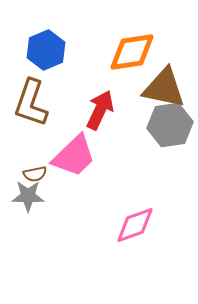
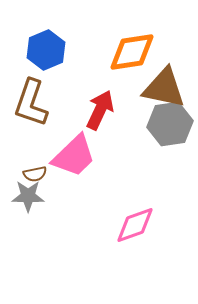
gray hexagon: moved 1 px up
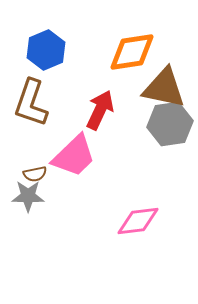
pink diamond: moved 3 px right, 4 px up; rotated 12 degrees clockwise
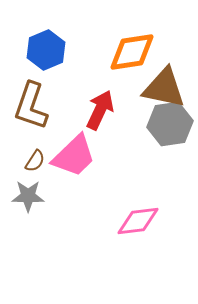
brown L-shape: moved 3 px down
brown semicircle: moved 13 px up; rotated 45 degrees counterclockwise
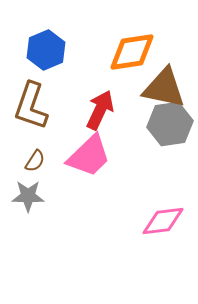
pink trapezoid: moved 15 px right
pink diamond: moved 25 px right
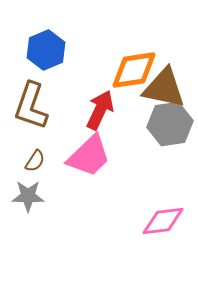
orange diamond: moved 2 px right, 18 px down
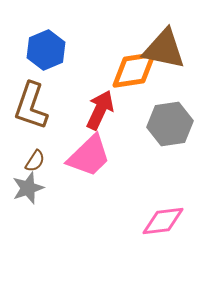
brown triangle: moved 39 px up
gray star: moved 8 px up; rotated 20 degrees counterclockwise
